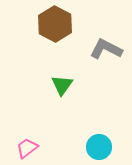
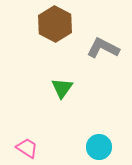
gray L-shape: moved 3 px left, 1 px up
green triangle: moved 3 px down
pink trapezoid: rotated 70 degrees clockwise
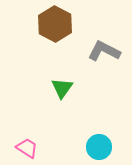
gray L-shape: moved 1 px right, 3 px down
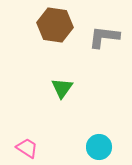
brown hexagon: moved 1 px down; rotated 20 degrees counterclockwise
gray L-shape: moved 14 px up; rotated 20 degrees counterclockwise
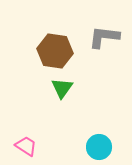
brown hexagon: moved 26 px down
pink trapezoid: moved 1 px left, 2 px up
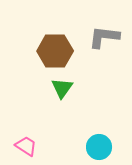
brown hexagon: rotated 8 degrees counterclockwise
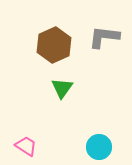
brown hexagon: moved 1 px left, 6 px up; rotated 24 degrees counterclockwise
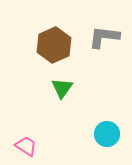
cyan circle: moved 8 px right, 13 px up
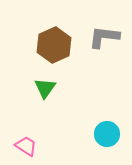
green triangle: moved 17 px left
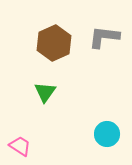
brown hexagon: moved 2 px up
green triangle: moved 4 px down
pink trapezoid: moved 6 px left
